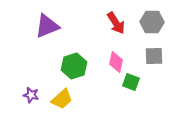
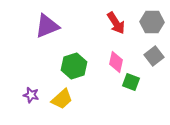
gray square: rotated 36 degrees counterclockwise
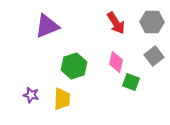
yellow trapezoid: rotated 45 degrees counterclockwise
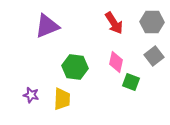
red arrow: moved 2 px left
green hexagon: moved 1 px right, 1 px down; rotated 25 degrees clockwise
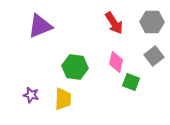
purple triangle: moved 7 px left
yellow trapezoid: moved 1 px right
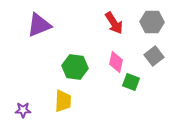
purple triangle: moved 1 px left, 1 px up
purple star: moved 8 px left, 15 px down; rotated 14 degrees counterclockwise
yellow trapezoid: moved 2 px down
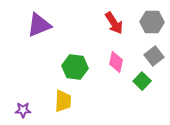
green square: moved 11 px right, 1 px up; rotated 24 degrees clockwise
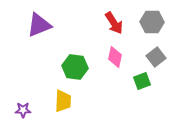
gray square: moved 2 px right, 1 px down
pink diamond: moved 1 px left, 5 px up
green square: rotated 24 degrees clockwise
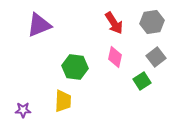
gray hexagon: rotated 10 degrees counterclockwise
green square: rotated 12 degrees counterclockwise
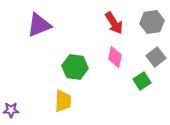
purple star: moved 12 px left
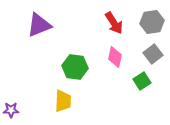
gray square: moved 3 px left, 3 px up
